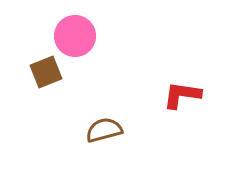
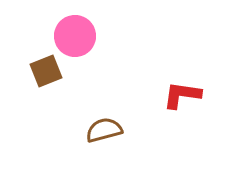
brown square: moved 1 px up
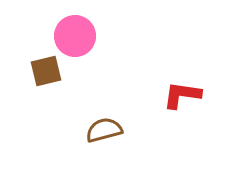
brown square: rotated 8 degrees clockwise
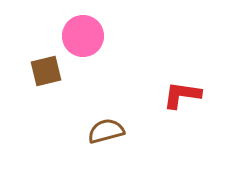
pink circle: moved 8 px right
brown semicircle: moved 2 px right, 1 px down
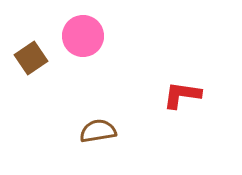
brown square: moved 15 px left, 13 px up; rotated 20 degrees counterclockwise
brown semicircle: moved 8 px left; rotated 6 degrees clockwise
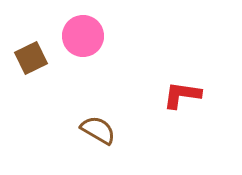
brown square: rotated 8 degrees clockwise
brown semicircle: moved 1 px up; rotated 39 degrees clockwise
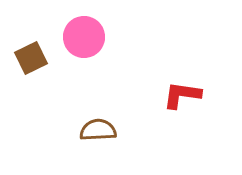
pink circle: moved 1 px right, 1 px down
brown semicircle: rotated 33 degrees counterclockwise
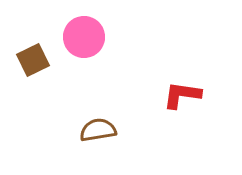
brown square: moved 2 px right, 2 px down
brown semicircle: rotated 6 degrees counterclockwise
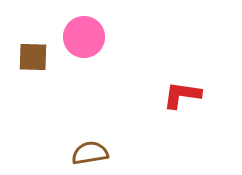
brown square: moved 3 px up; rotated 28 degrees clockwise
brown semicircle: moved 8 px left, 23 px down
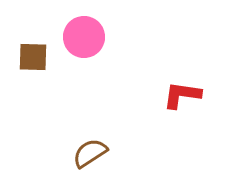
brown semicircle: rotated 24 degrees counterclockwise
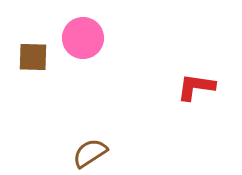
pink circle: moved 1 px left, 1 px down
red L-shape: moved 14 px right, 8 px up
